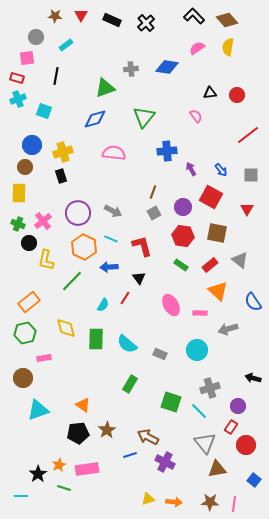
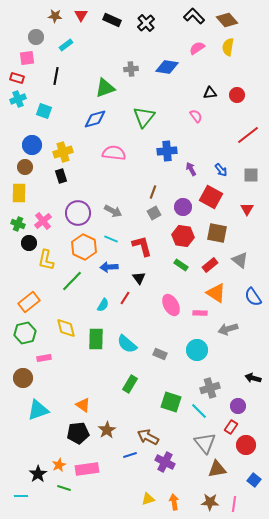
orange triangle at (218, 291): moved 2 px left, 2 px down; rotated 10 degrees counterclockwise
blue semicircle at (253, 302): moved 5 px up
orange arrow at (174, 502): rotated 105 degrees counterclockwise
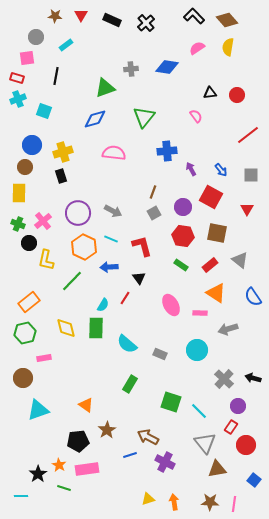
green rectangle at (96, 339): moved 11 px up
gray cross at (210, 388): moved 14 px right, 9 px up; rotated 30 degrees counterclockwise
orange triangle at (83, 405): moved 3 px right
black pentagon at (78, 433): moved 8 px down
orange star at (59, 465): rotated 16 degrees counterclockwise
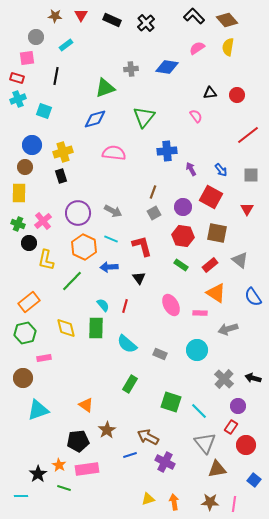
red line at (125, 298): moved 8 px down; rotated 16 degrees counterclockwise
cyan semicircle at (103, 305): rotated 72 degrees counterclockwise
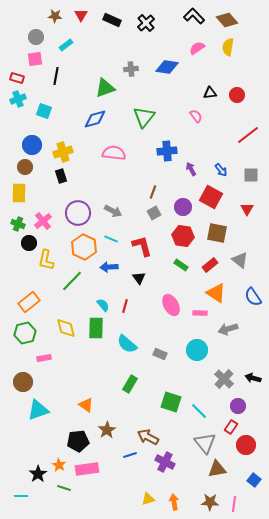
pink square at (27, 58): moved 8 px right, 1 px down
brown circle at (23, 378): moved 4 px down
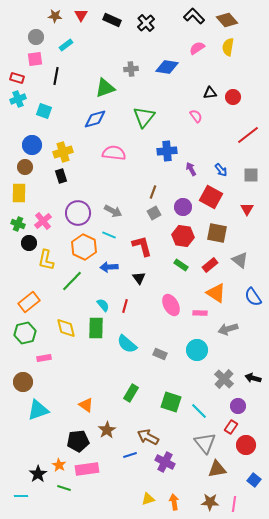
red circle at (237, 95): moved 4 px left, 2 px down
cyan line at (111, 239): moved 2 px left, 4 px up
green rectangle at (130, 384): moved 1 px right, 9 px down
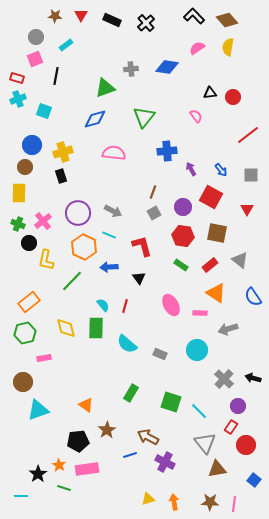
pink square at (35, 59): rotated 14 degrees counterclockwise
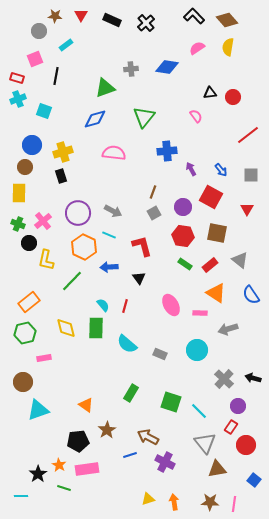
gray circle at (36, 37): moved 3 px right, 6 px up
green rectangle at (181, 265): moved 4 px right, 1 px up
blue semicircle at (253, 297): moved 2 px left, 2 px up
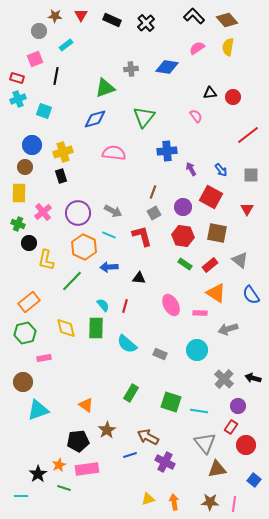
pink cross at (43, 221): moved 9 px up
red L-shape at (142, 246): moved 10 px up
black triangle at (139, 278): rotated 48 degrees counterclockwise
cyan line at (199, 411): rotated 36 degrees counterclockwise
orange star at (59, 465): rotated 16 degrees clockwise
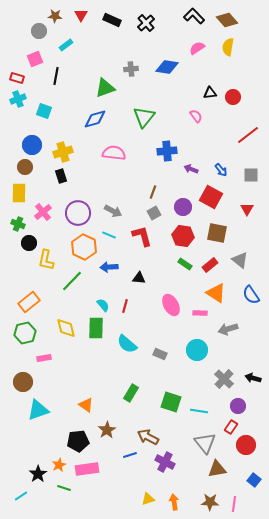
purple arrow at (191, 169): rotated 40 degrees counterclockwise
cyan line at (21, 496): rotated 32 degrees counterclockwise
